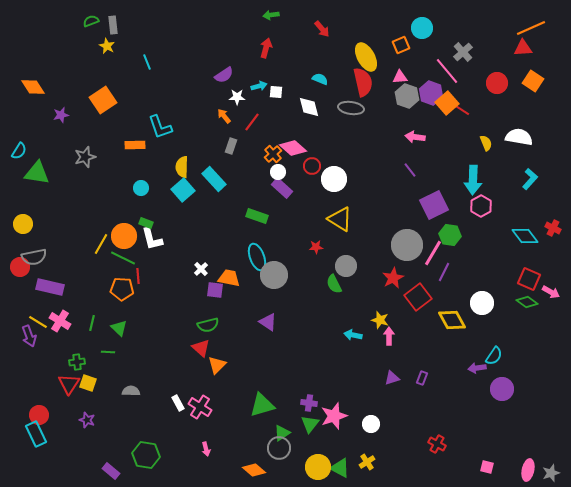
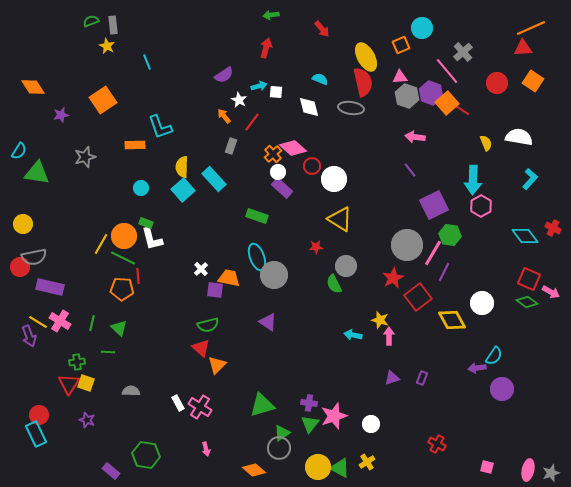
white star at (237, 97): moved 2 px right, 3 px down; rotated 28 degrees clockwise
yellow square at (88, 383): moved 2 px left
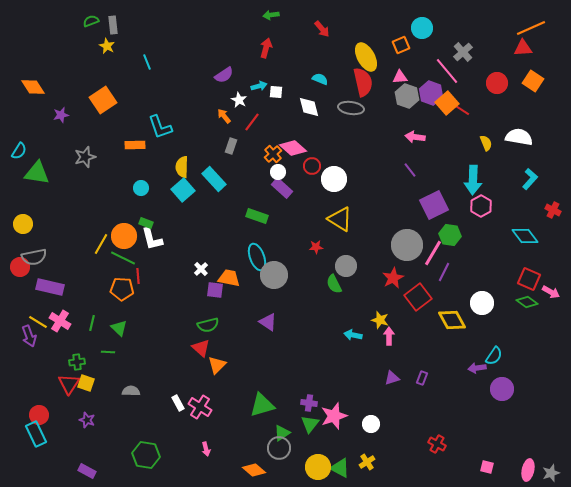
red cross at (553, 228): moved 18 px up
purple rectangle at (111, 471): moved 24 px left; rotated 12 degrees counterclockwise
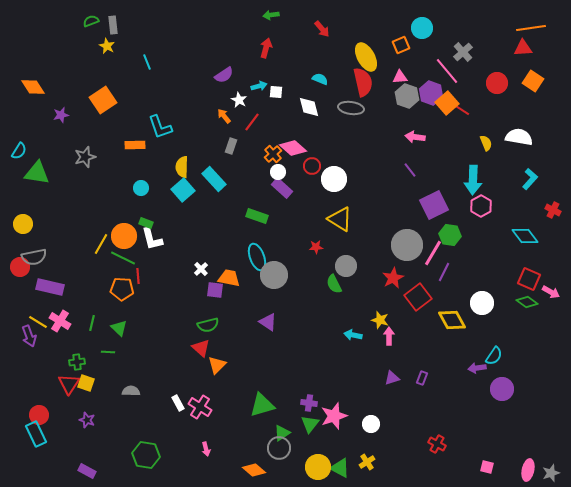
orange line at (531, 28): rotated 16 degrees clockwise
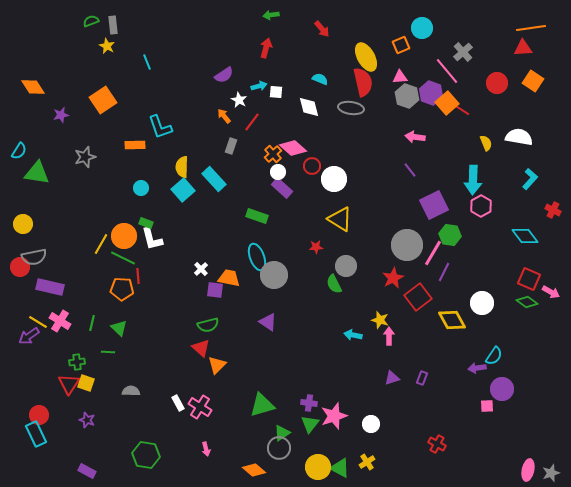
purple arrow at (29, 336): rotated 75 degrees clockwise
pink square at (487, 467): moved 61 px up; rotated 16 degrees counterclockwise
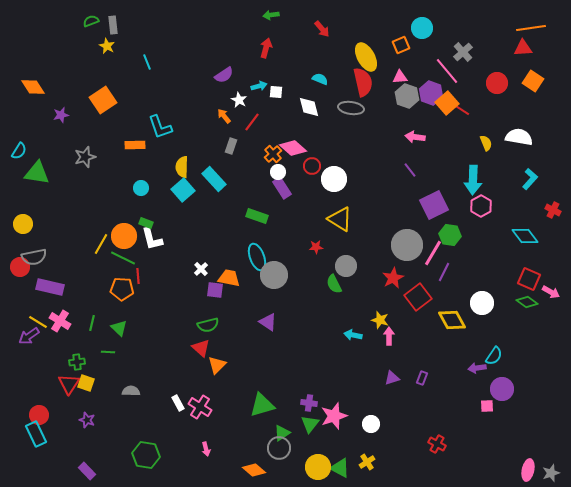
purple rectangle at (282, 188): rotated 15 degrees clockwise
purple rectangle at (87, 471): rotated 18 degrees clockwise
